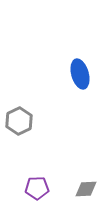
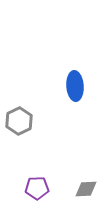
blue ellipse: moved 5 px left, 12 px down; rotated 12 degrees clockwise
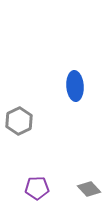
gray diamond: moved 3 px right; rotated 50 degrees clockwise
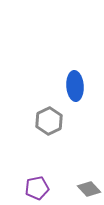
gray hexagon: moved 30 px right
purple pentagon: rotated 10 degrees counterclockwise
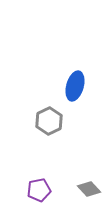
blue ellipse: rotated 20 degrees clockwise
purple pentagon: moved 2 px right, 2 px down
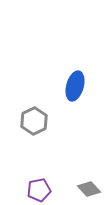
gray hexagon: moved 15 px left
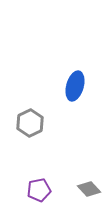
gray hexagon: moved 4 px left, 2 px down
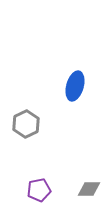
gray hexagon: moved 4 px left, 1 px down
gray diamond: rotated 45 degrees counterclockwise
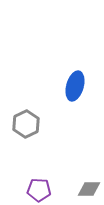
purple pentagon: rotated 15 degrees clockwise
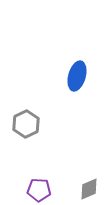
blue ellipse: moved 2 px right, 10 px up
gray diamond: rotated 25 degrees counterclockwise
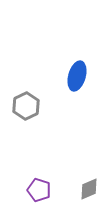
gray hexagon: moved 18 px up
purple pentagon: rotated 15 degrees clockwise
